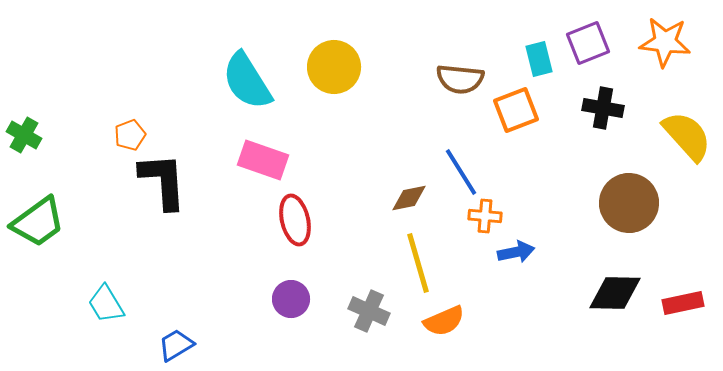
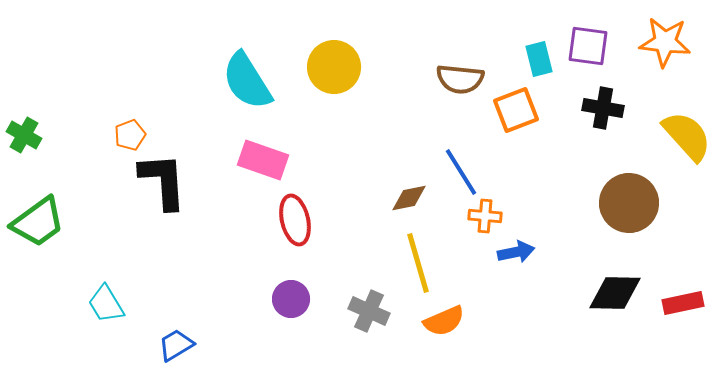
purple square: moved 3 px down; rotated 30 degrees clockwise
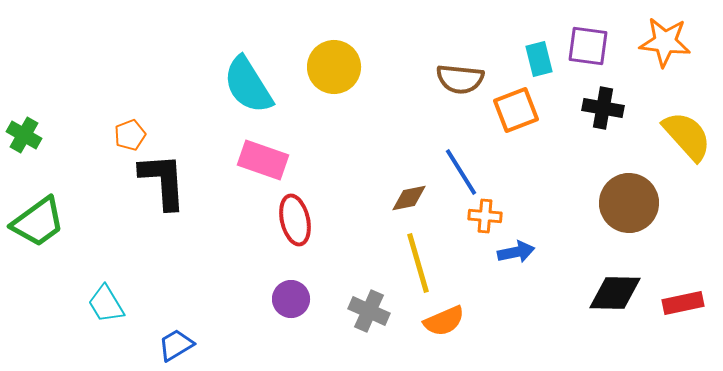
cyan semicircle: moved 1 px right, 4 px down
